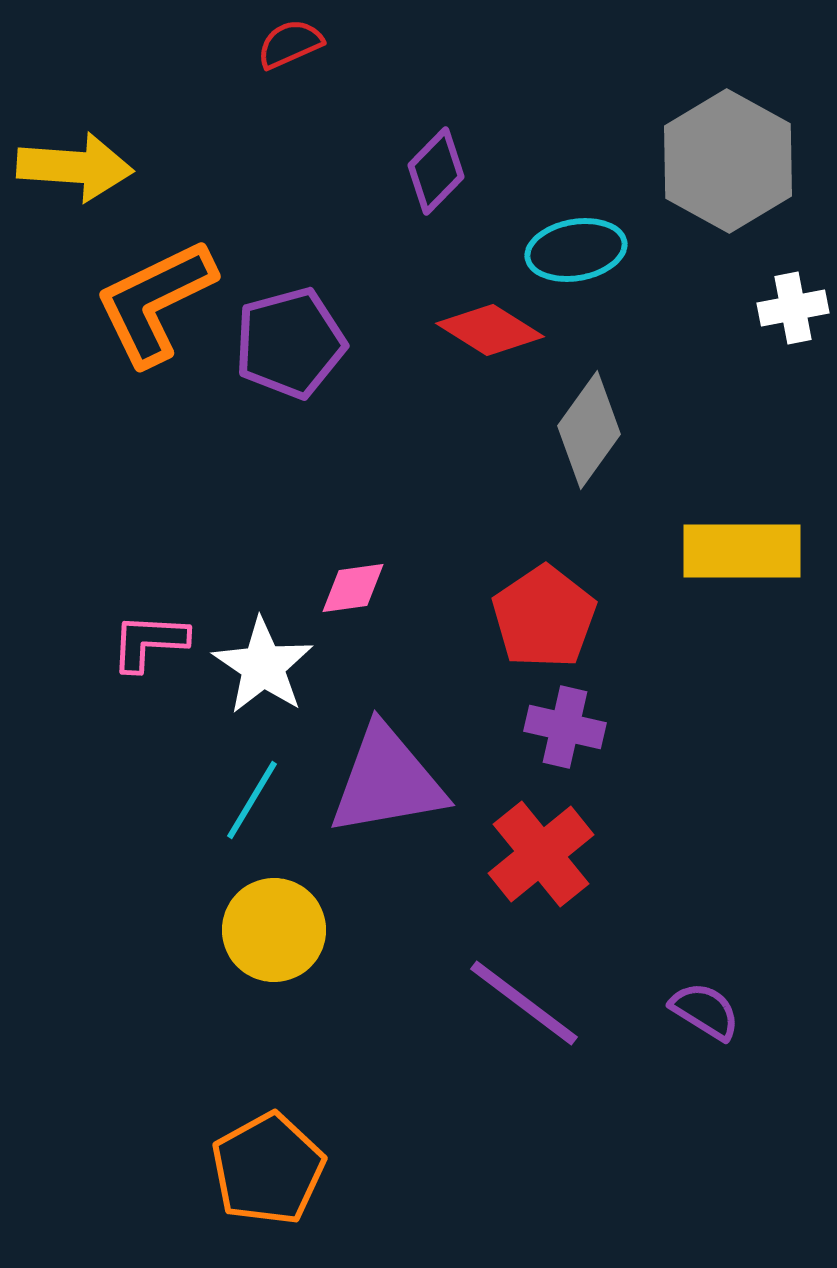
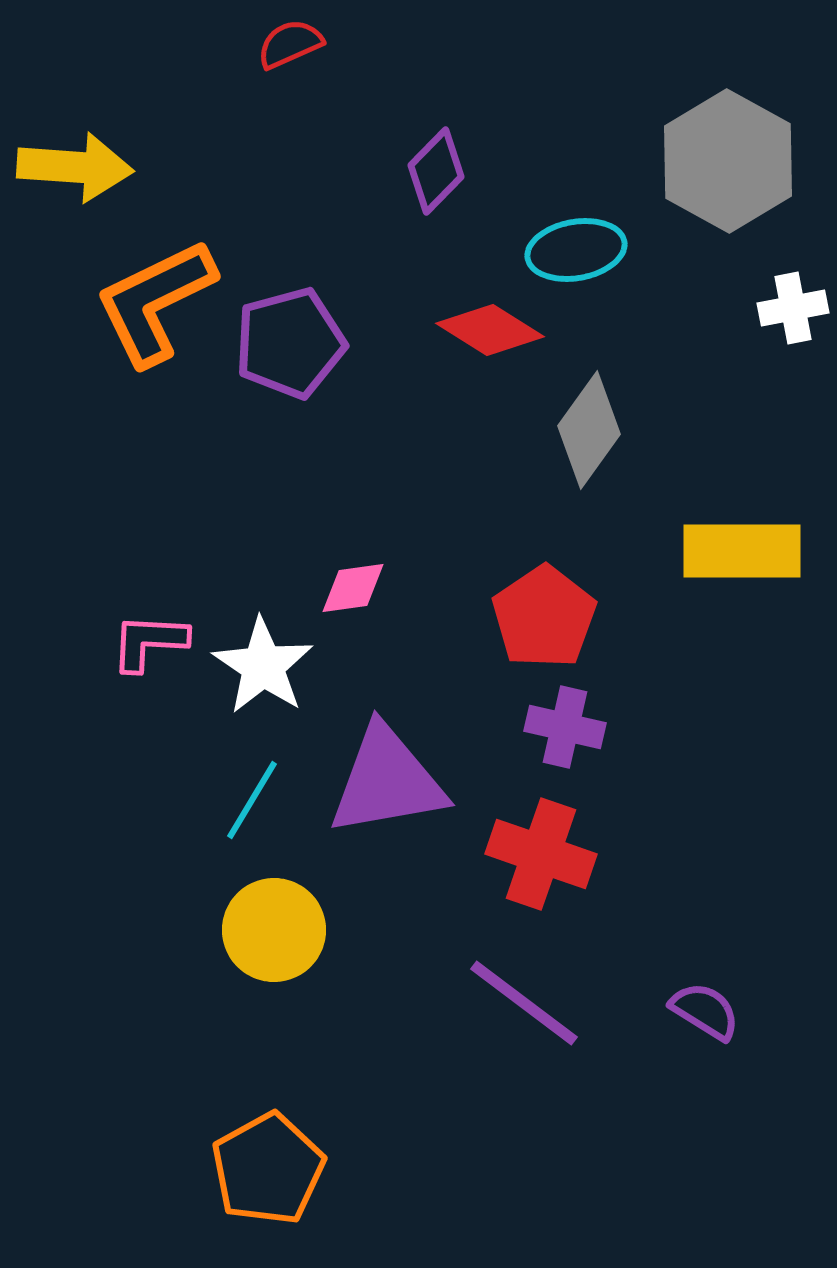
red cross: rotated 32 degrees counterclockwise
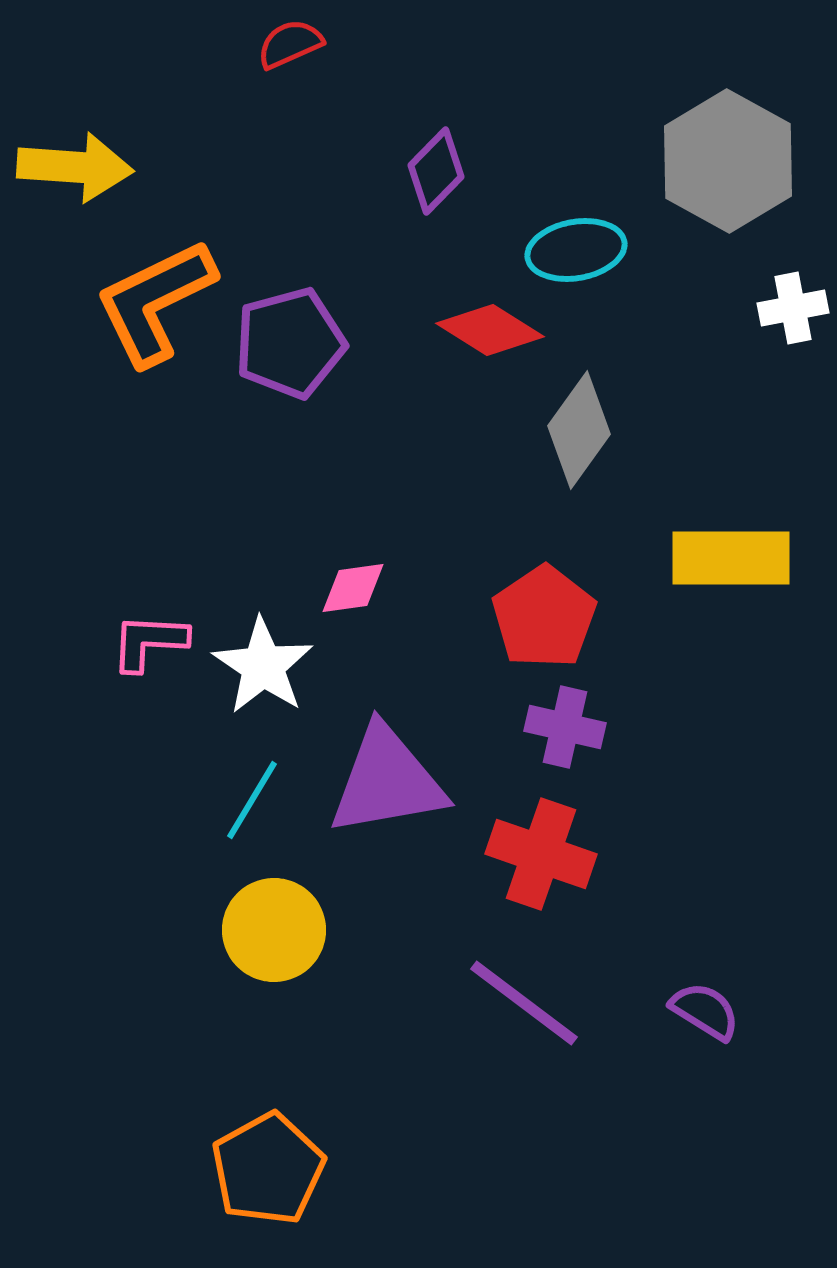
gray diamond: moved 10 px left
yellow rectangle: moved 11 px left, 7 px down
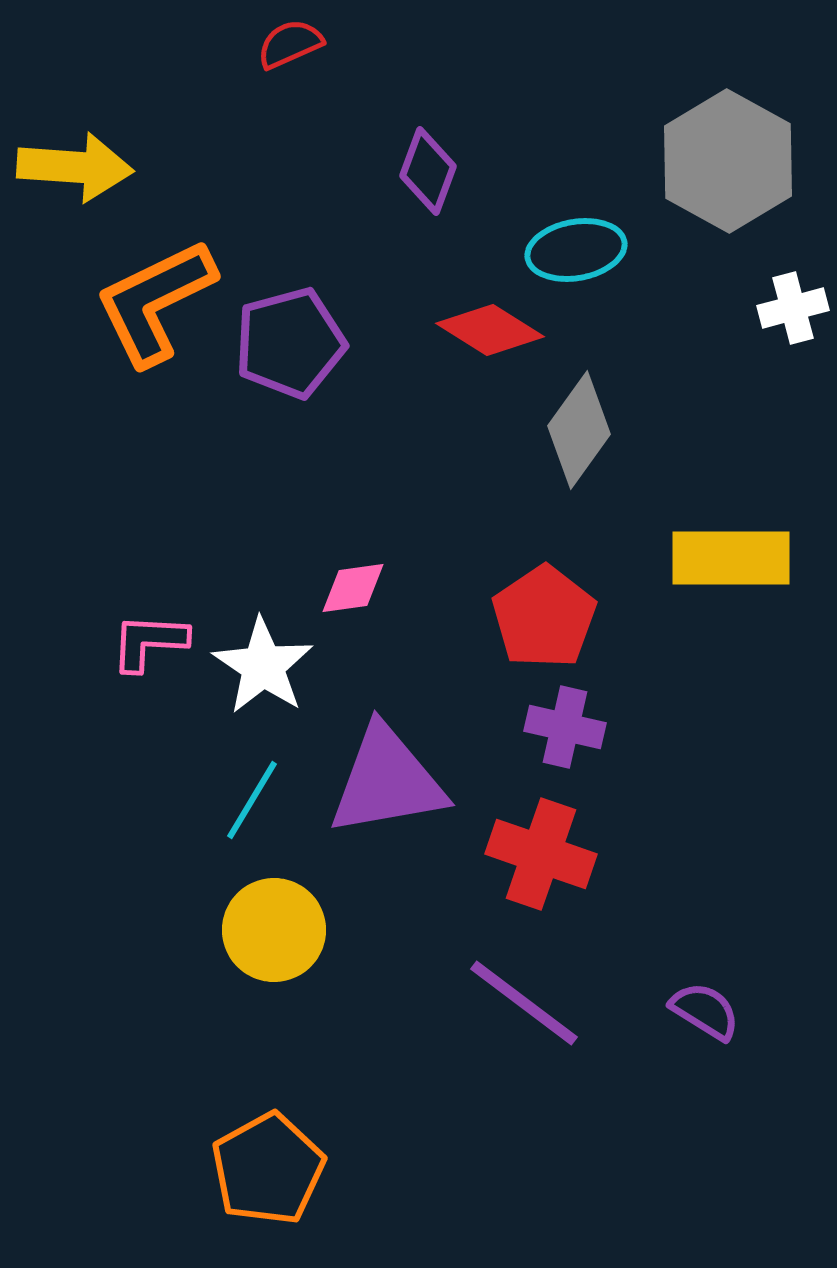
purple diamond: moved 8 px left; rotated 24 degrees counterclockwise
white cross: rotated 4 degrees counterclockwise
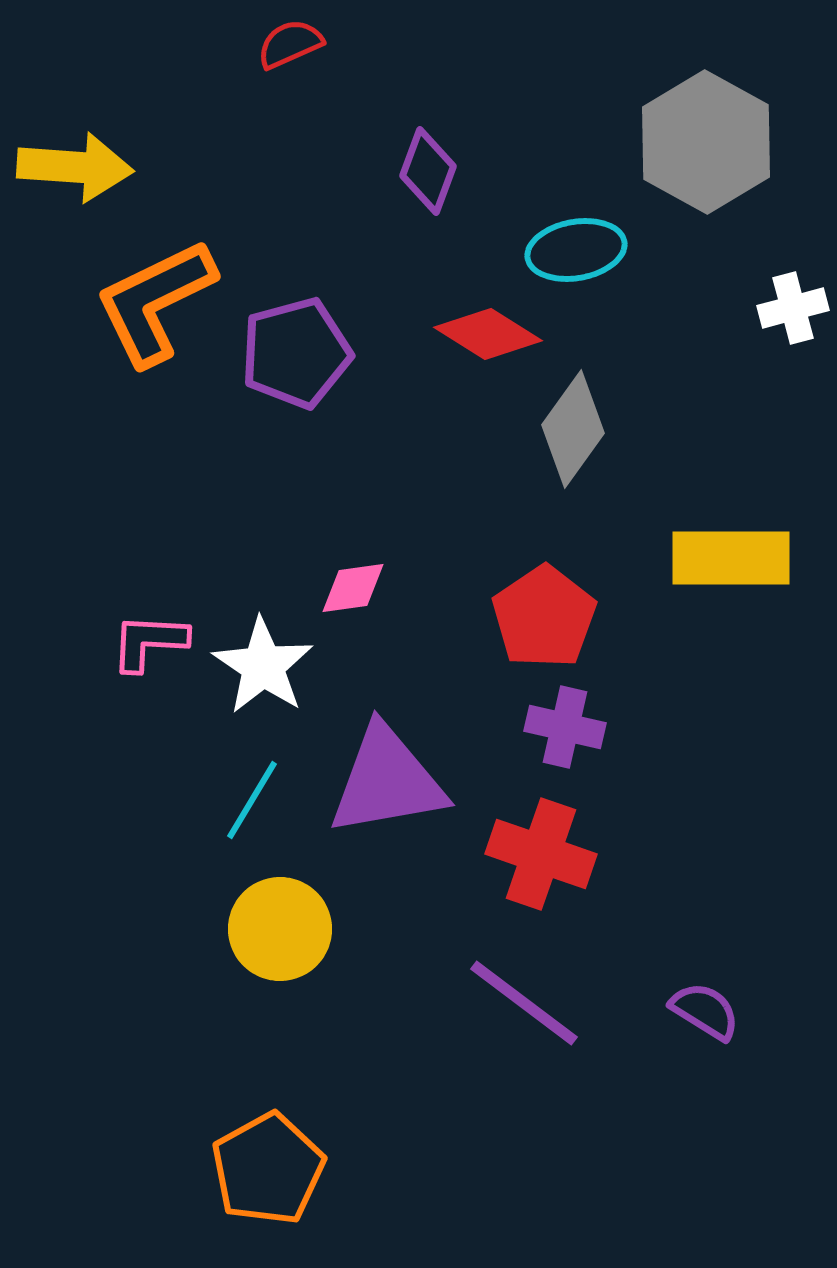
gray hexagon: moved 22 px left, 19 px up
red diamond: moved 2 px left, 4 px down
purple pentagon: moved 6 px right, 10 px down
gray diamond: moved 6 px left, 1 px up
yellow circle: moved 6 px right, 1 px up
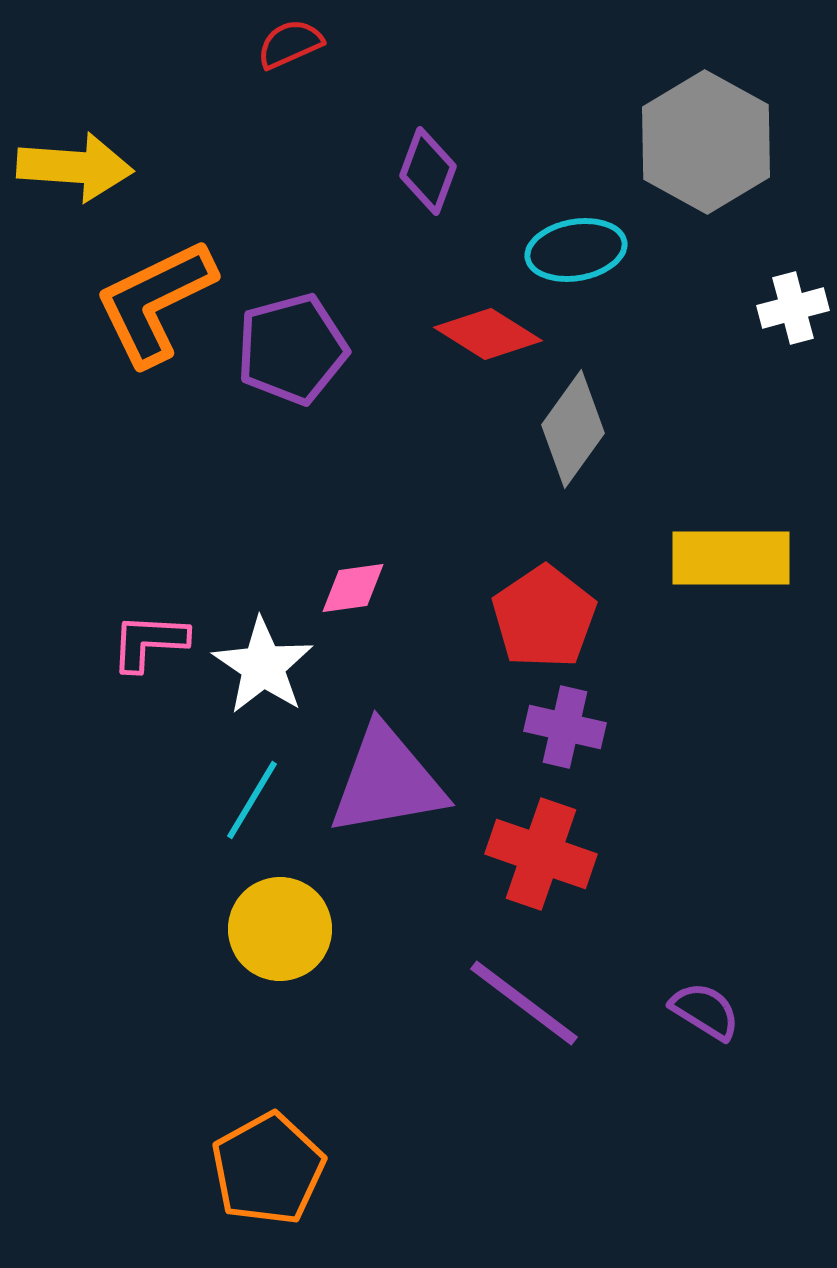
purple pentagon: moved 4 px left, 4 px up
